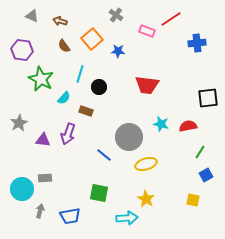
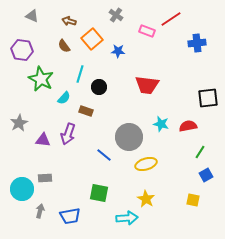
brown arrow: moved 9 px right
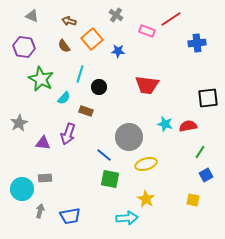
purple hexagon: moved 2 px right, 3 px up
cyan star: moved 4 px right
purple triangle: moved 3 px down
green square: moved 11 px right, 14 px up
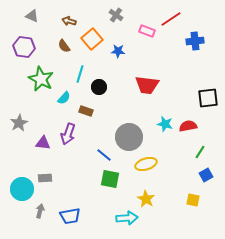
blue cross: moved 2 px left, 2 px up
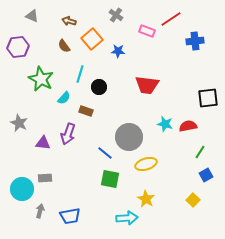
purple hexagon: moved 6 px left; rotated 15 degrees counterclockwise
gray star: rotated 18 degrees counterclockwise
blue line: moved 1 px right, 2 px up
yellow square: rotated 32 degrees clockwise
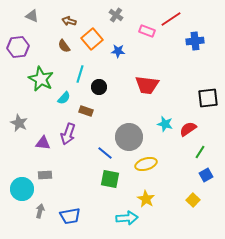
red semicircle: moved 3 px down; rotated 24 degrees counterclockwise
gray rectangle: moved 3 px up
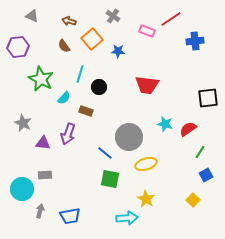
gray cross: moved 3 px left, 1 px down
gray star: moved 4 px right
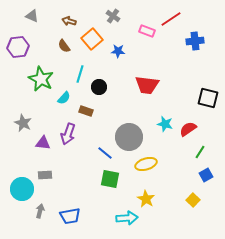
black square: rotated 20 degrees clockwise
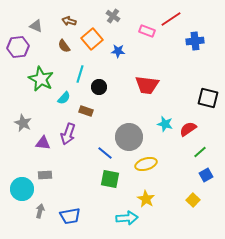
gray triangle: moved 4 px right, 10 px down
green line: rotated 16 degrees clockwise
